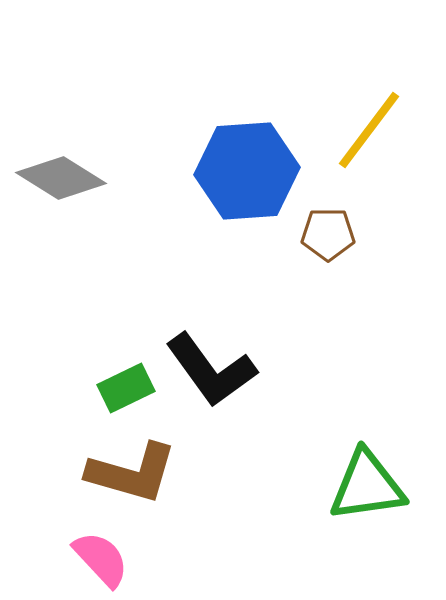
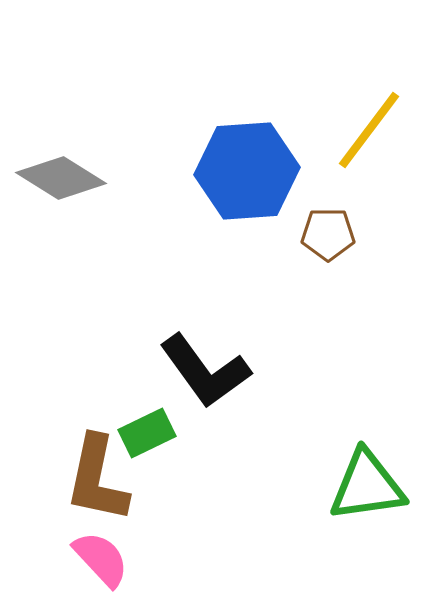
black L-shape: moved 6 px left, 1 px down
green rectangle: moved 21 px right, 45 px down
brown L-shape: moved 35 px left, 6 px down; rotated 86 degrees clockwise
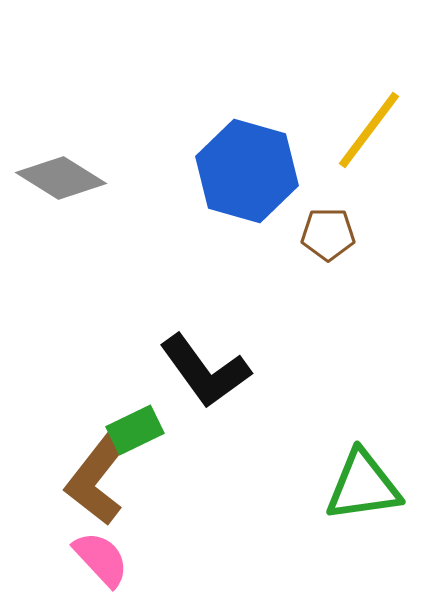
blue hexagon: rotated 20 degrees clockwise
green rectangle: moved 12 px left, 3 px up
brown L-shape: rotated 26 degrees clockwise
green triangle: moved 4 px left
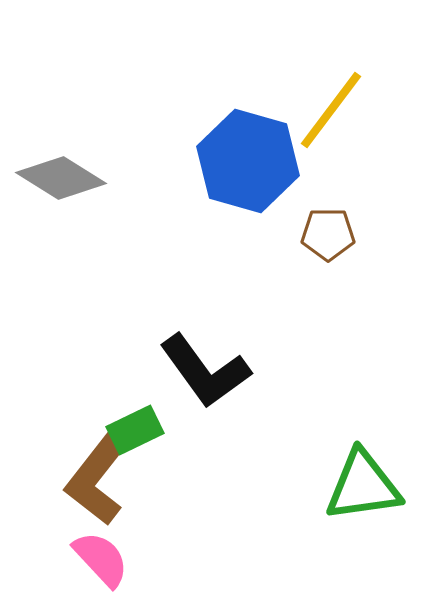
yellow line: moved 38 px left, 20 px up
blue hexagon: moved 1 px right, 10 px up
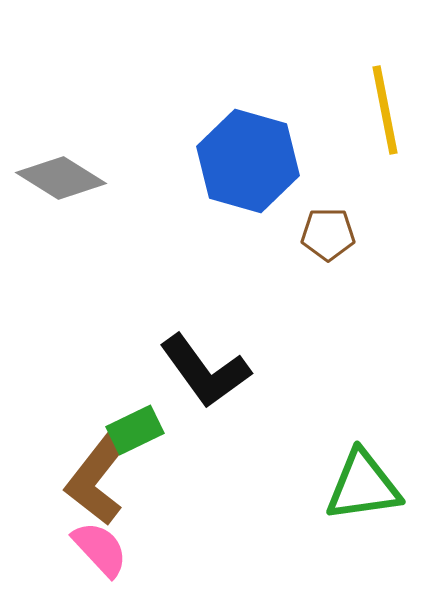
yellow line: moved 54 px right; rotated 48 degrees counterclockwise
pink semicircle: moved 1 px left, 10 px up
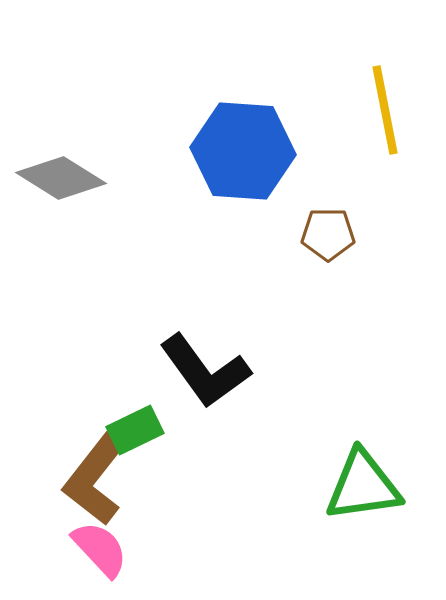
blue hexagon: moved 5 px left, 10 px up; rotated 12 degrees counterclockwise
brown L-shape: moved 2 px left
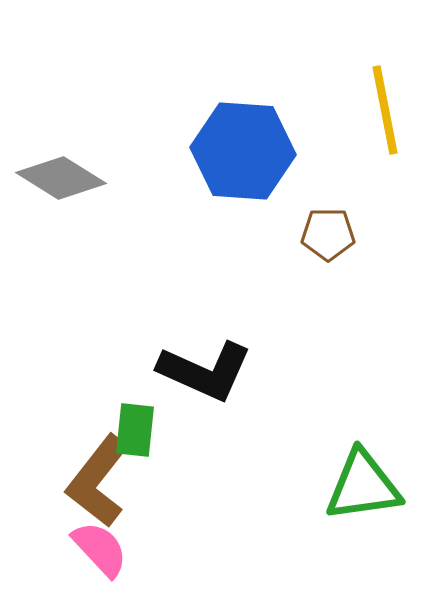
black L-shape: rotated 30 degrees counterclockwise
green rectangle: rotated 58 degrees counterclockwise
brown L-shape: moved 3 px right, 2 px down
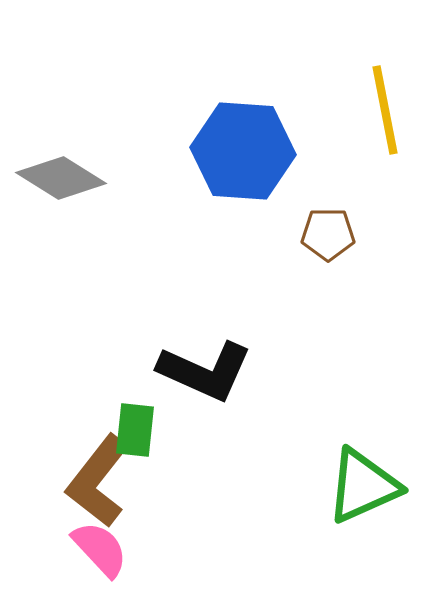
green triangle: rotated 16 degrees counterclockwise
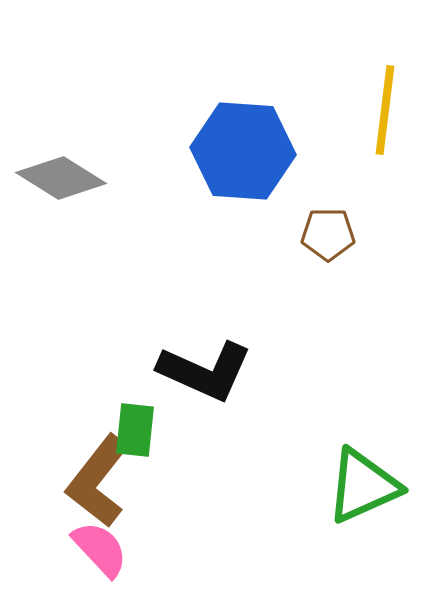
yellow line: rotated 18 degrees clockwise
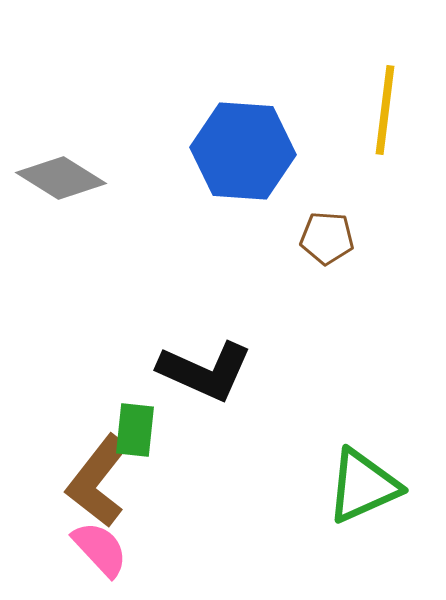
brown pentagon: moved 1 px left, 4 px down; rotated 4 degrees clockwise
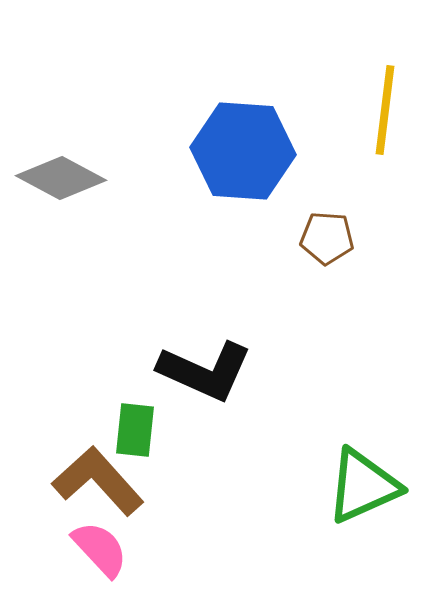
gray diamond: rotated 4 degrees counterclockwise
brown L-shape: rotated 100 degrees clockwise
